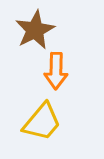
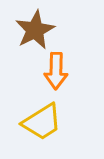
yellow trapezoid: rotated 18 degrees clockwise
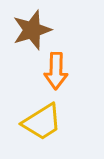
brown star: moved 3 px left; rotated 9 degrees clockwise
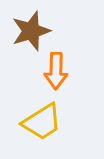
brown star: moved 1 px left, 1 px down
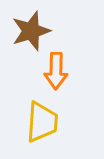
yellow trapezoid: rotated 54 degrees counterclockwise
